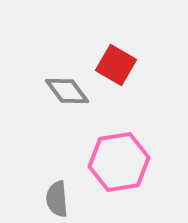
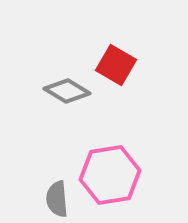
gray diamond: rotated 21 degrees counterclockwise
pink hexagon: moved 9 px left, 13 px down
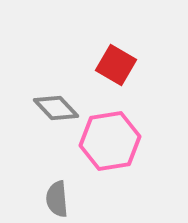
gray diamond: moved 11 px left, 17 px down; rotated 15 degrees clockwise
pink hexagon: moved 34 px up
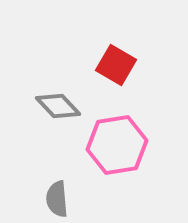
gray diamond: moved 2 px right, 2 px up
pink hexagon: moved 7 px right, 4 px down
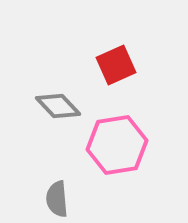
red square: rotated 36 degrees clockwise
